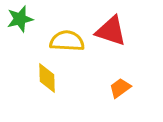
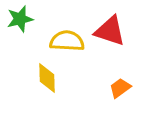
red triangle: moved 1 px left
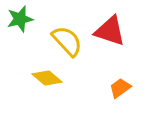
yellow semicircle: rotated 44 degrees clockwise
yellow diamond: rotated 48 degrees counterclockwise
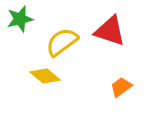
yellow semicircle: moved 5 px left, 1 px down; rotated 84 degrees counterclockwise
yellow diamond: moved 2 px left, 2 px up
orange trapezoid: moved 1 px right, 1 px up
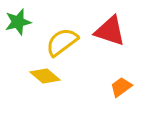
green star: moved 2 px left, 3 px down
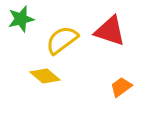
green star: moved 3 px right, 3 px up
yellow semicircle: moved 2 px up
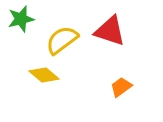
yellow diamond: moved 1 px left, 1 px up
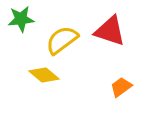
green star: rotated 8 degrees clockwise
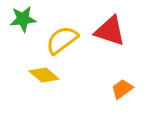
green star: moved 2 px right
orange trapezoid: moved 1 px right, 2 px down
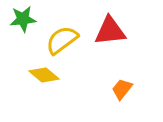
red triangle: rotated 24 degrees counterclockwise
orange trapezoid: rotated 15 degrees counterclockwise
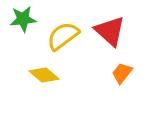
red triangle: rotated 48 degrees clockwise
yellow semicircle: moved 1 px right, 4 px up
orange trapezoid: moved 16 px up
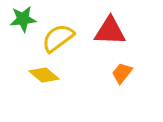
red triangle: rotated 40 degrees counterclockwise
yellow semicircle: moved 5 px left, 2 px down
